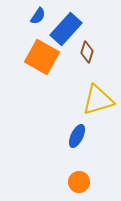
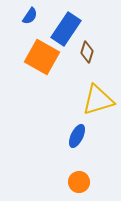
blue semicircle: moved 8 px left
blue rectangle: rotated 8 degrees counterclockwise
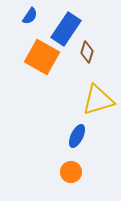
orange circle: moved 8 px left, 10 px up
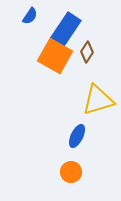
brown diamond: rotated 15 degrees clockwise
orange square: moved 13 px right, 1 px up
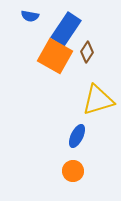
blue semicircle: rotated 66 degrees clockwise
orange circle: moved 2 px right, 1 px up
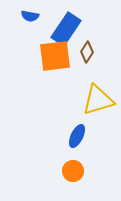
orange square: rotated 36 degrees counterclockwise
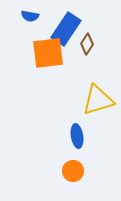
brown diamond: moved 8 px up
orange square: moved 7 px left, 3 px up
blue ellipse: rotated 35 degrees counterclockwise
